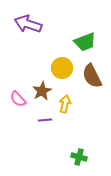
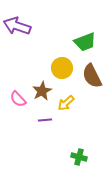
purple arrow: moved 11 px left, 2 px down
yellow arrow: moved 1 px right, 1 px up; rotated 144 degrees counterclockwise
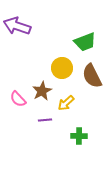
green cross: moved 21 px up; rotated 14 degrees counterclockwise
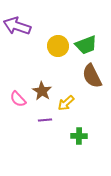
green trapezoid: moved 1 px right, 3 px down
yellow circle: moved 4 px left, 22 px up
brown star: rotated 12 degrees counterclockwise
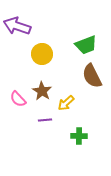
yellow circle: moved 16 px left, 8 px down
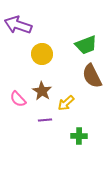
purple arrow: moved 1 px right, 1 px up
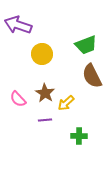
brown star: moved 3 px right, 2 px down
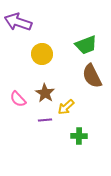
purple arrow: moved 3 px up
yellow arrow: moved 4 px down
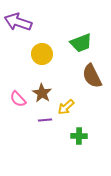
green trapezoid: moved 5 px left, 2 px up
brown star: moved 3 px left
